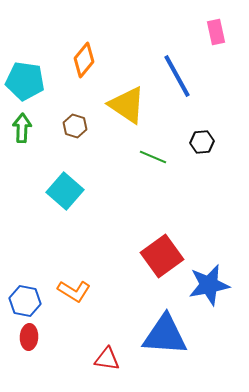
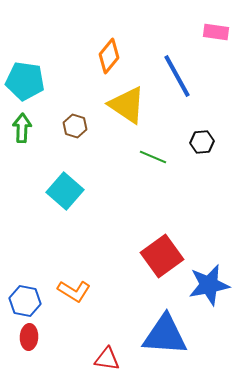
pink rectangle: rotated 70 degrees counterclockwise
orange diamond: moved 25 px right, 4 px up
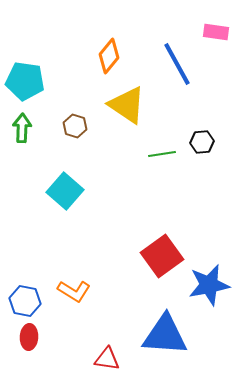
blue line: moved 12 px up
green line: moved 9 px right, 3 px up; rotated 32 degrees counterclockwise
